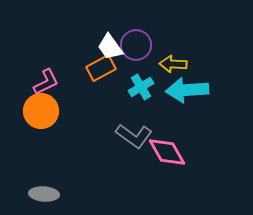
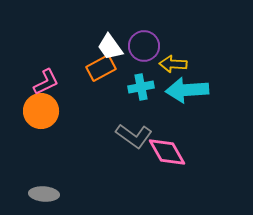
purple circle: moved 8 px right, 1 px down
cyan cross: rotated 20 degrees clockwise
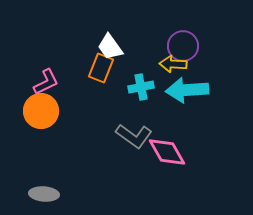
purple circle: moved 39 px right
orange rectangle: rotated 40 degrees counterclockwise
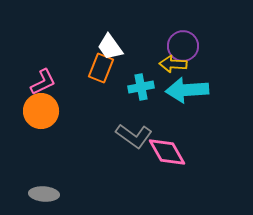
pink L-shape: moved 3 px left
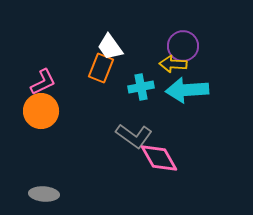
pink diamond: moved 8 px left, 6 px down
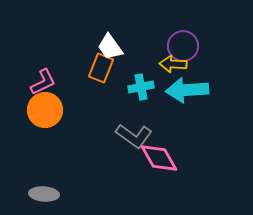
orange circle: moved 4 px right, 1 px up
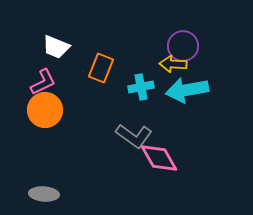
white trapezoid: moved 54 px left; rotated 32 degrees counterclockwise
cyan arrow: rotated 6 degrees counterclockwise
